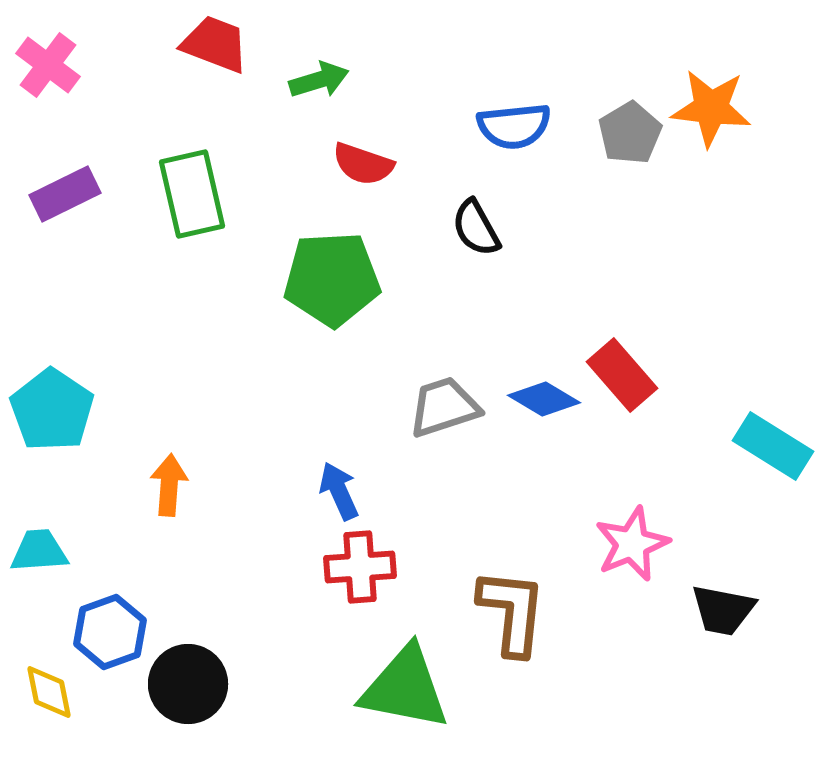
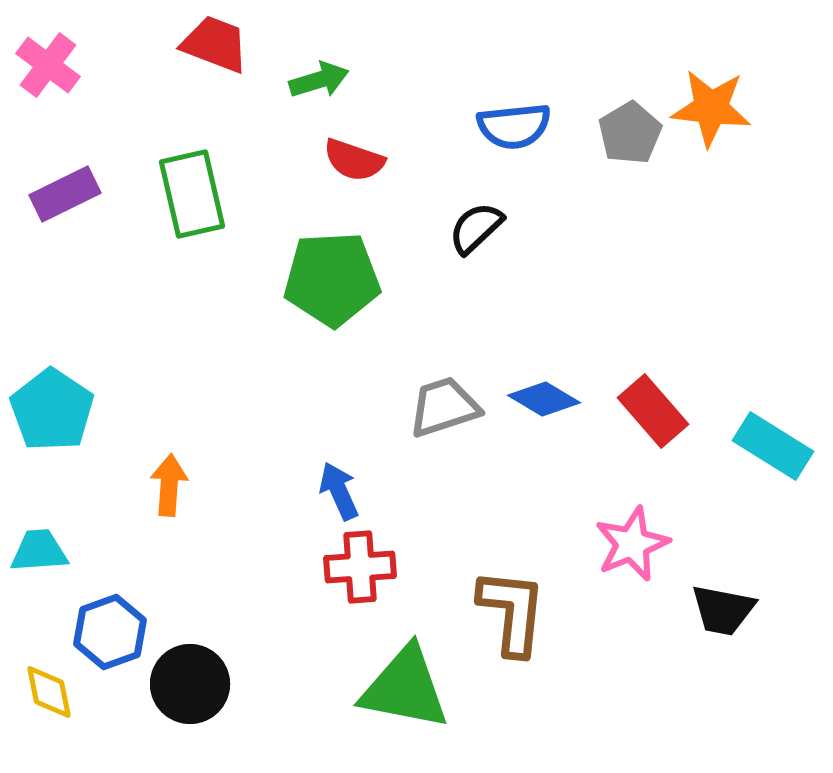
red semicircle: moved 9 px left, 4 px up
black semicircle: rotated 76 degrees clockwise
red rectangle: moved 31 px right, 36 px down
black circle: moved 2 px right
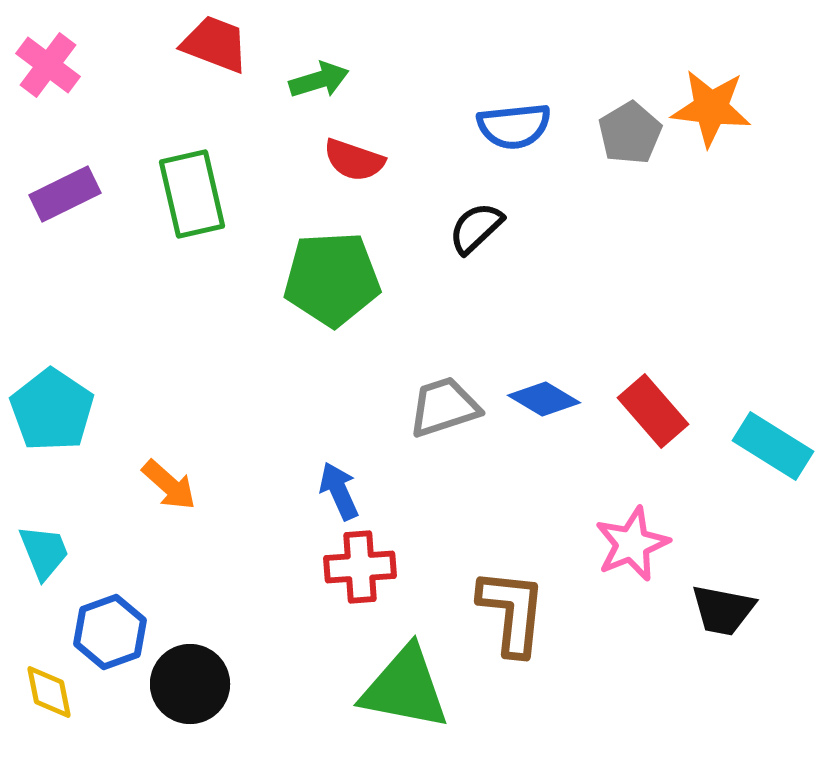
orange arrow: rotated 128 degrees clockwise
cyan trapezoid: moved 5 px right, 1 px down; rotated 72 degrees clockwise
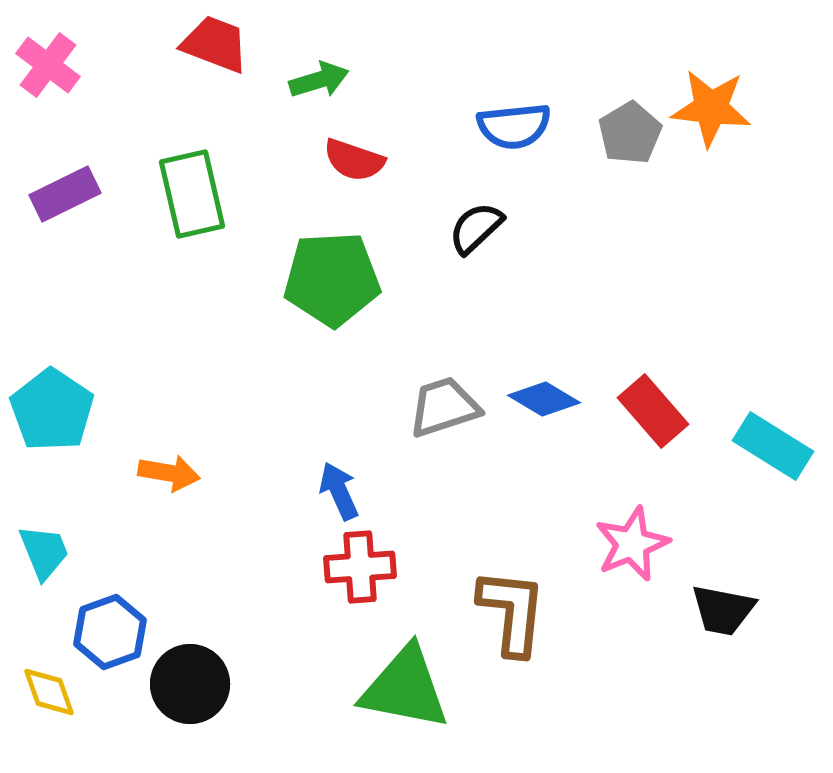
orange arrow: moved 12 px up; rotated 32 degrees counterclockwise
yellow diamond: rotated 8 degrees counterclockwise
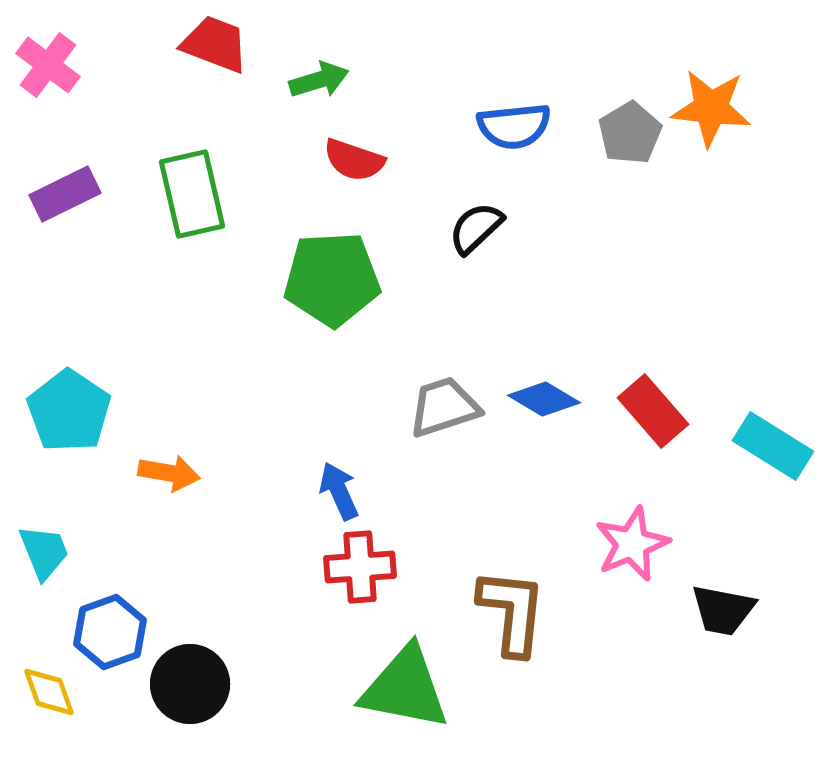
cyan pentagon: moved 17 px right, 1 px down
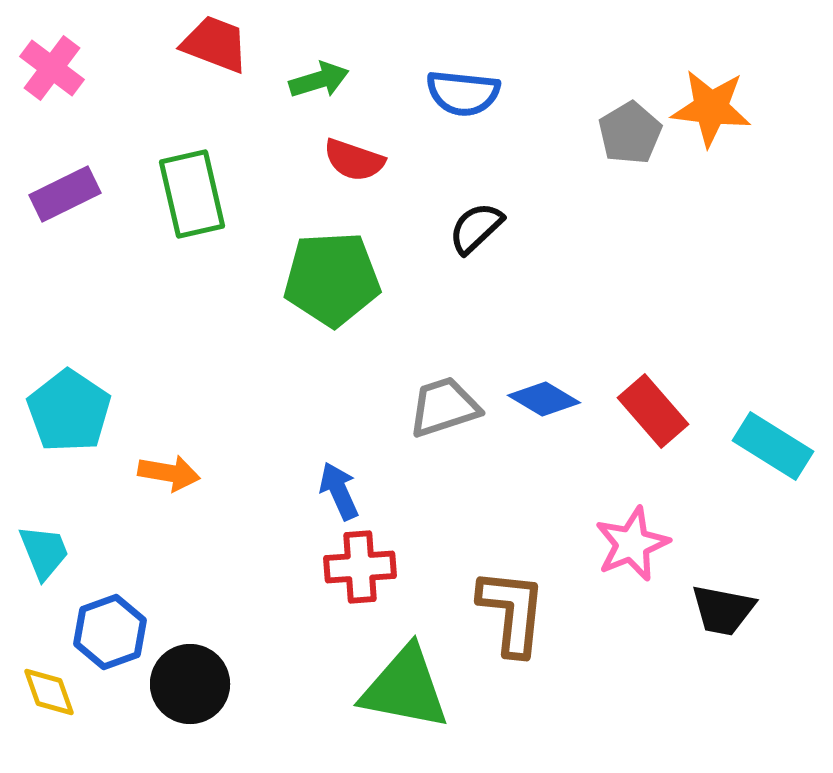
pink cross: moved 4 px right, 3 px down
blue semicircle: moved 51 px left, 33 px up; rotated 12 degrees clockwise
